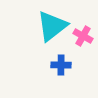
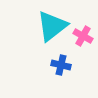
blue cross: rotated 12 degrees clockwise
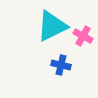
cyan triangle: rotated 12 degrees clockwise
